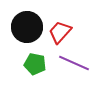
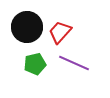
green pentagon: rotated 25 degrees counterclockwise
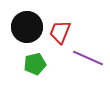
red trapezoid: rotated 20 degrees counterclockwise
purple line: moved 14 px right, 5 px up
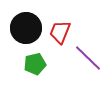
black circle: moved 1 px left, 1 px down
purple line: rotated 20 degrees clockwise
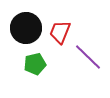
purple line: moved 1 px up
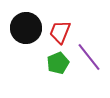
purple line: moved 1 px right; rotated 8 degrees clockwise
green pentagon: moved 23 px right, 1 px up; rotated 10 degrees counterclockwise
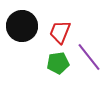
black circle: moved 4 px left, 2 px up
green pentagon: rotated 15 degrees clockwise
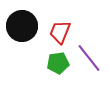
purple line: moved 1 px down
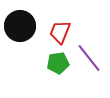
black circle: moved 2 px left
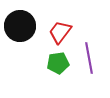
red trapezoid: rotated 15 degrees clockwise
purple line: rotated 28 degrees clockwise
